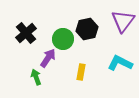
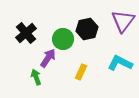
yellow rectangle: rotated 14 degrees clockwise
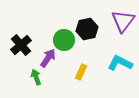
black cross: moved 5 px left, 12 px down
green circle: moved 1 px right, 1 px down
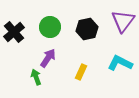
green circle: moved 14 px left, 13 px up
black cross: moved 7 px left, 13 px up
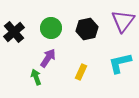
green circle: moved 1 px right, 1 px down
cyan L-shape: rotated 40 degrees counterclockwise
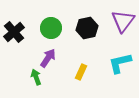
black hexagon: moved 1 px up
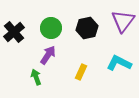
purple arrow: moved 3 px up
cyan L-shape: moved 1 px left; rotated 40 degrees clockwise
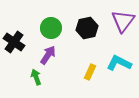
black cross: moved 10 px down; rotated 15 degrees counterclockwise
yellow rectangle: moved 9 px right
